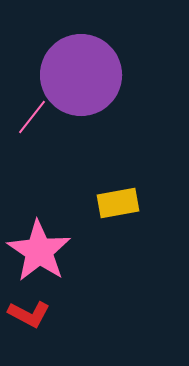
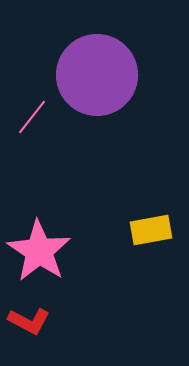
purple circle: moved 16 px right
yellow rectangle: moved 33 px right, 27 px down
red L-shape: moved 7 px down
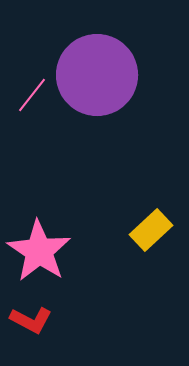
pink line: moved 22 px up
yellow rectangle: rotated 33 degrees counterclockwise
red L-shape: moved 2 px right, 1 px up
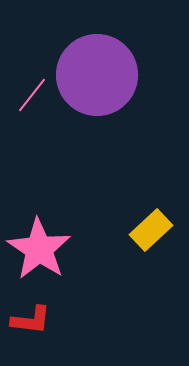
pink star: moved 2 px up
red L-shape: rotated 21 degrees counterclockwise
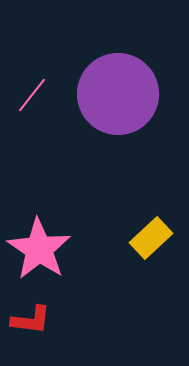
purple circle: moved 21 px right, 19 px down
yellow rectangle: moved 8 px down
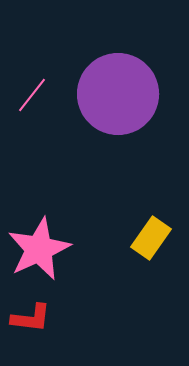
yellow rectangle: rotated 12 degrees counterclockwise
pink star: rotated 14 degrees clockwise
red L-shape: moved 2 px up
